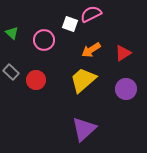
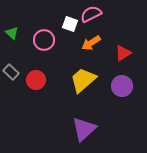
orange arrow: moved 7 px up
purple circle: moved 4 px left, 3 px up
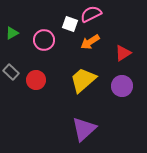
green triangle: rotated 48 degrees clockwise
orange arrow: moved 1 px left, 1 px up
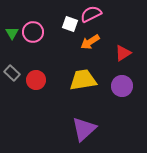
green triangle: rotated 32 degrees counterclockwise
pink circle: moved 11 px left, 8 px up
gray rectangle: moved 1 px right, 1 px down
yellow trapezoid: rotated 32 degrees clockwise
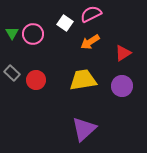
white square: moved 5 px left, 1 px up; rotated 14 degrees clockwise
pink circle: moved 2 px down
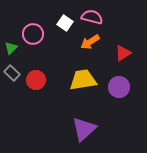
pink semicircle: moved 1 px right, 3 px down; rotated 40 degrees clockwise
green triangle: moved 1 px left, 15 px down; rotated 16 degrees clockwise
purple circle: moved 3 px left, 1 px down
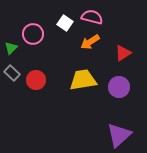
purple triangle: moved 35 px right, 6 px down
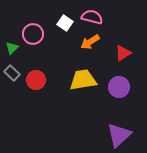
green triangle: moved 1 px right
